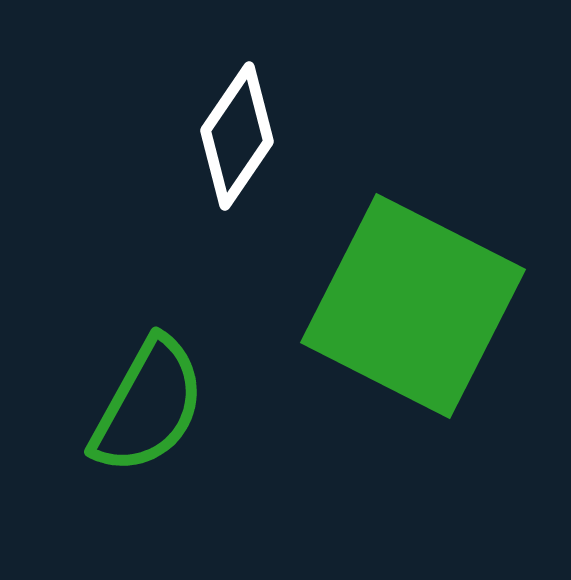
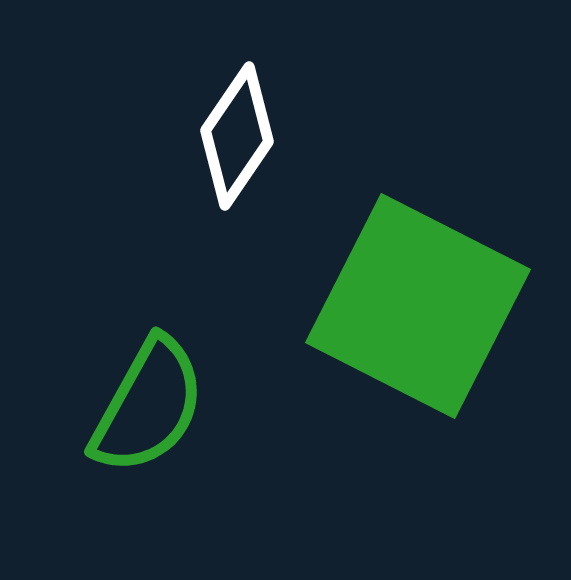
green square: moved 5 px right
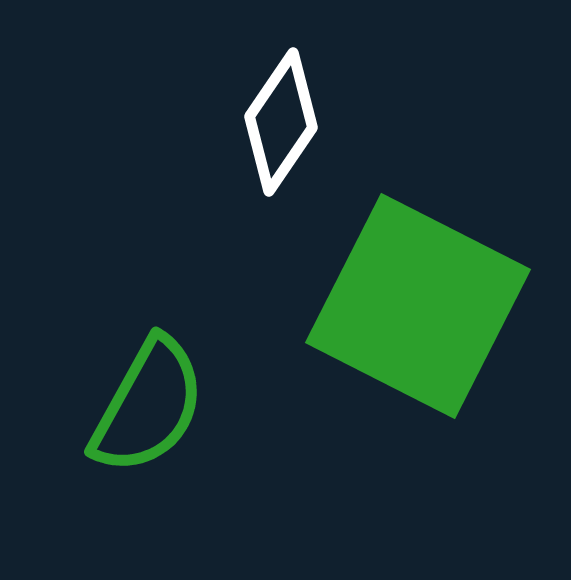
white diamond: moved 44 px right, 14 px up
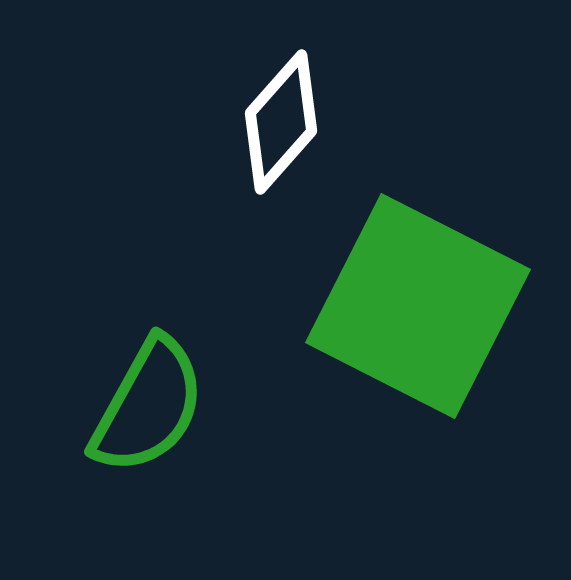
white diamond: rotated 7 degrees clockwise
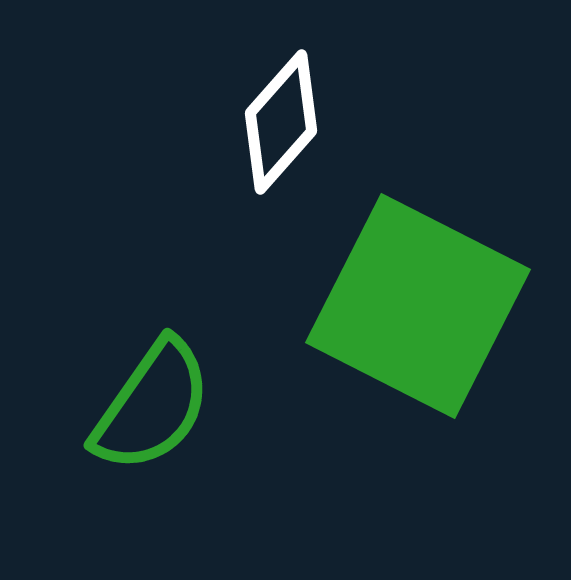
green semicircle: moved 4 px right; rotated 6 degrees clockwise
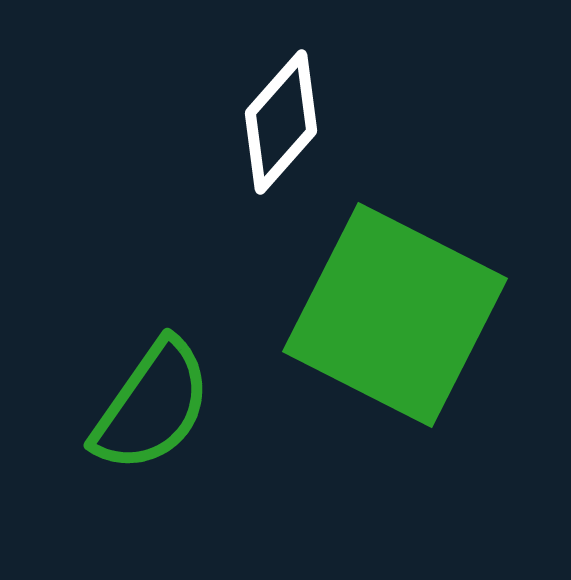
green square: moved 23 px left, 9 px down
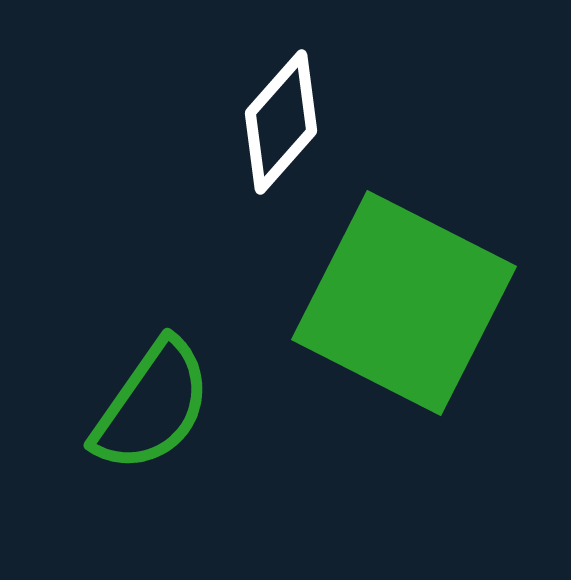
green square: moved 9 px right, 12 px up
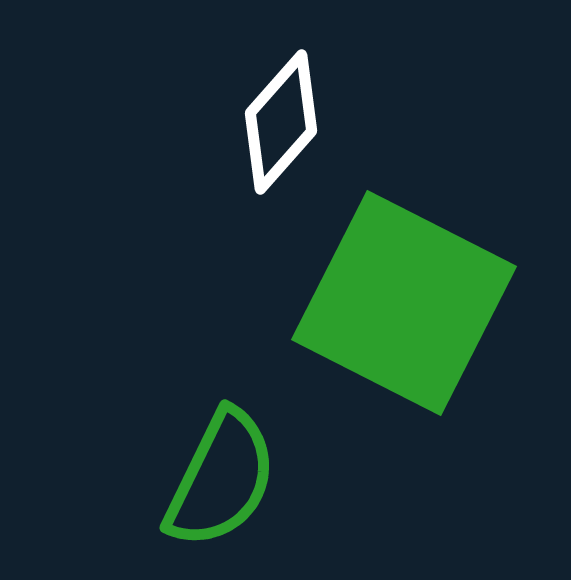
green semicircle: moved 69 px right, 73 px down; rotated 9 degrees counterclockwise
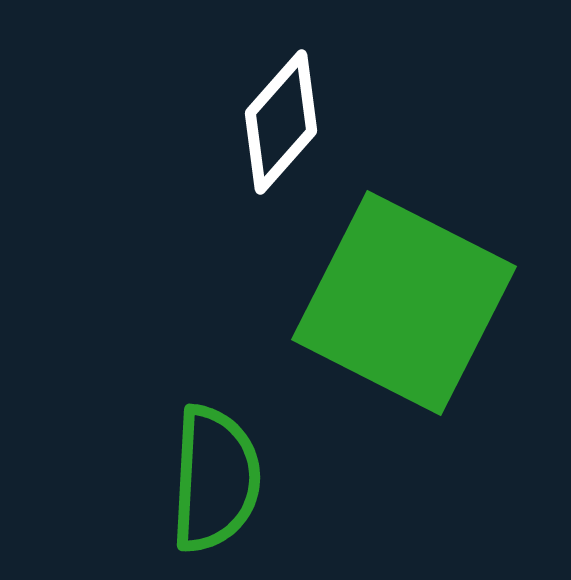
green semicircle: moved 6 px left; rotated 23 degrees counterclockwise
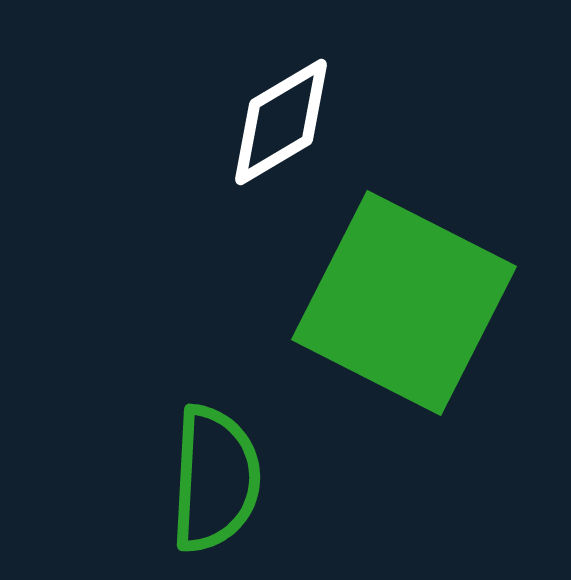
white diamond: rotated 18 degrees clockwise
